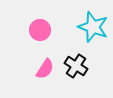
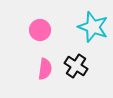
pink semicircle: rotated 25 degrees counterclockwise
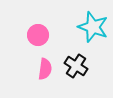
pink circle: moved 2 px left, 5 px down
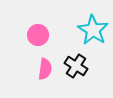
cyan star: moved 3 px down; rotated 12 degrees clockwise
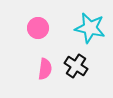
cyan star: moved 3 px left, 2 px up; rotated 20 degrees counterclockwise
pink circle: moved 7 px up
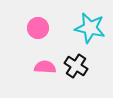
pink semicircle: moved 2 px up; rotated 95 degrees counterclockwise
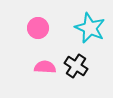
cyan star: rotated 12 degrees clockwise
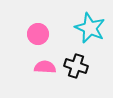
pink circle: moved 6 px down
black cross: rotated 15 degrees counterclockwise
